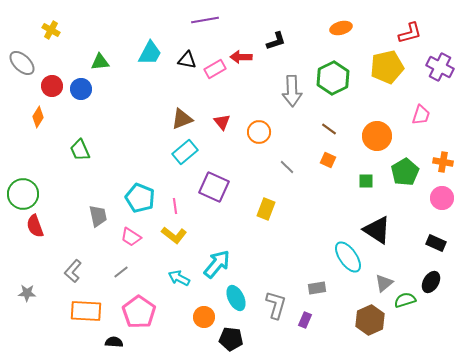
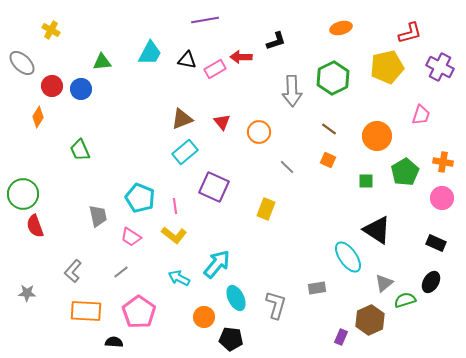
green triangle at (100, 62): moved 2 px right
purple rectangle at (305, 320): moved 36 px right, 17 px down
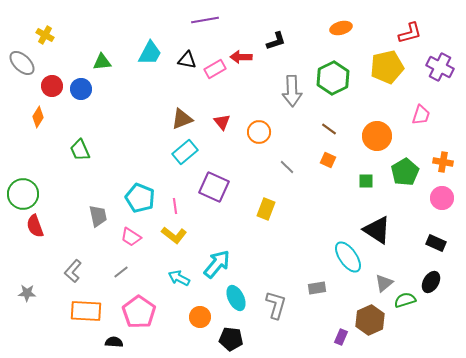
yellow cross at (51, 30): moved 6 px left, 5 px down
orange circle at (204, 317): moved 4 px left
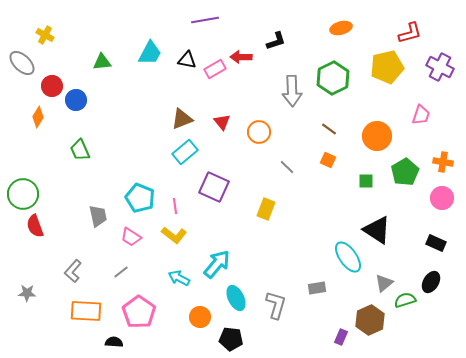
blue circle at (81, 89): moved 5 px left, 11 px down
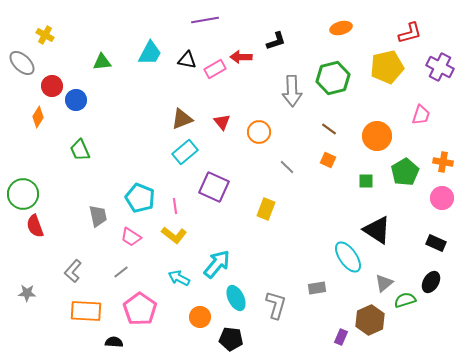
green hexagon at (333, 78): rotated 12 degrees clockwise
pink pentagon at (139, 312): moved 1 px right, 3 px up
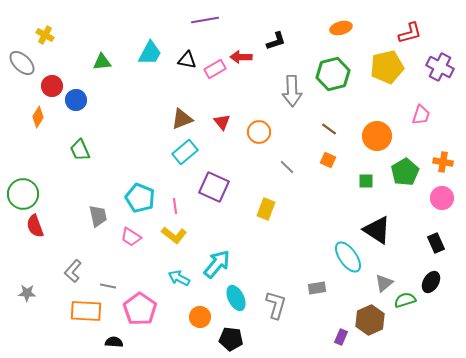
green hexagon at (333, 78): moved 4 px up
black rectangle at (436, 243): rotated 42 degrees clockwise
gray line at (121, 272): moved 13 px left, 14 px down; rotated 49 degrees clockwise
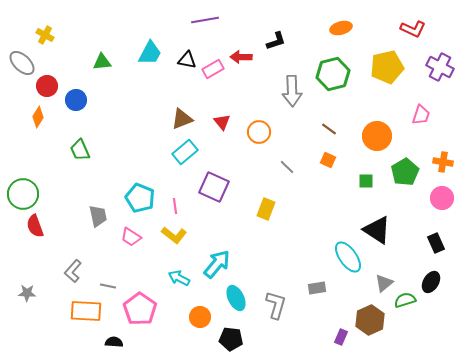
red L-shape at (410, 33): moved 3 px right, 4 px up; rotated 40 degrees clockwise
pink rectangle at (215, 69): moved 2 px left
red circle at (52, 86): moved 5 px left
